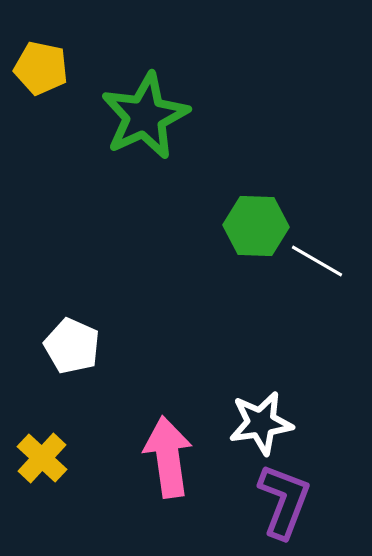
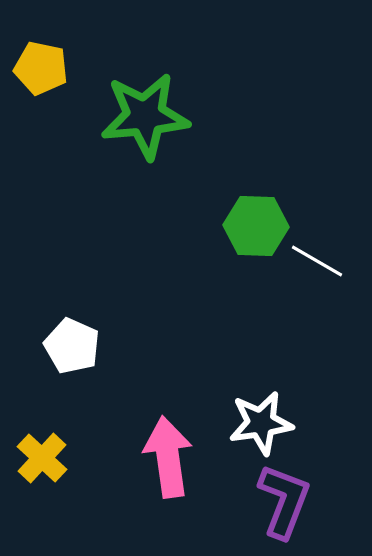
green star: rotated 20 degrees clockwise
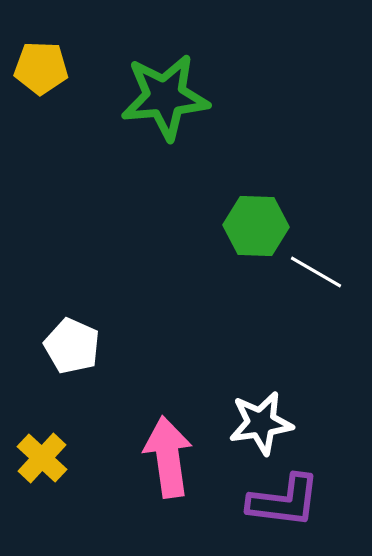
yellow pentagon: rotated 10 degrees counterclockwise
green star: moved 20 px right, 19 px up
white line: moved 1 px left, 11 px down
purple L-shape: rotated 76 degrees clockwise
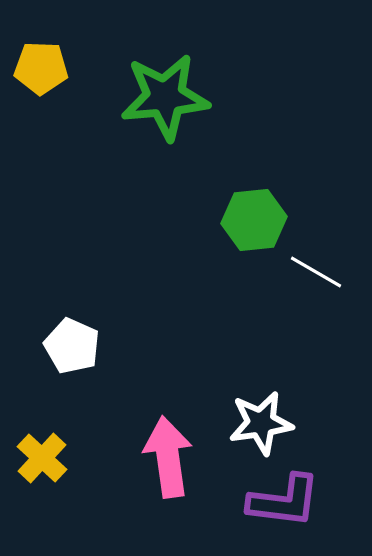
green hexagon: moved 2 px left, 6 px up; rotated 8 degrees counterclockwise
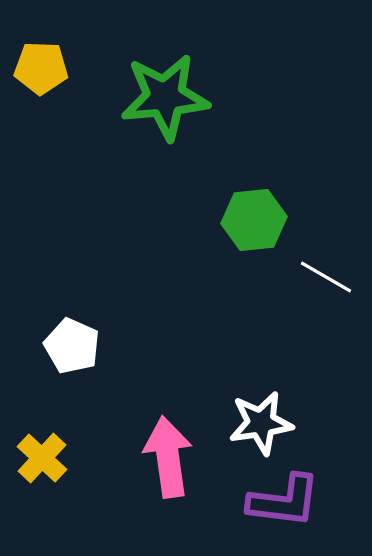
white line: moved 10 px right, 5 px down
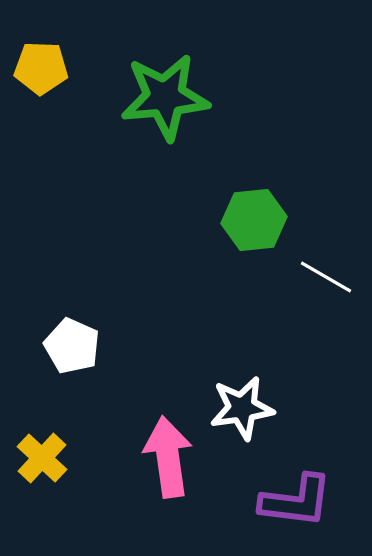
white star: moved 19 px left, 15 px up
purple L-shape: moved 12 px right
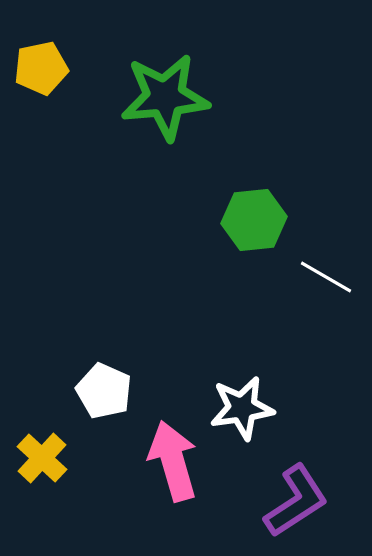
yellow pentagon: rotated 14 degrees counterclockwise
white pentagon: moved 32 px right, 45 px down
pink arrow: moved 5 px right, 4 px down; rotated 8 degrees counterclockwise
purple L-shape: rotated 40 degrees counterclockwise
